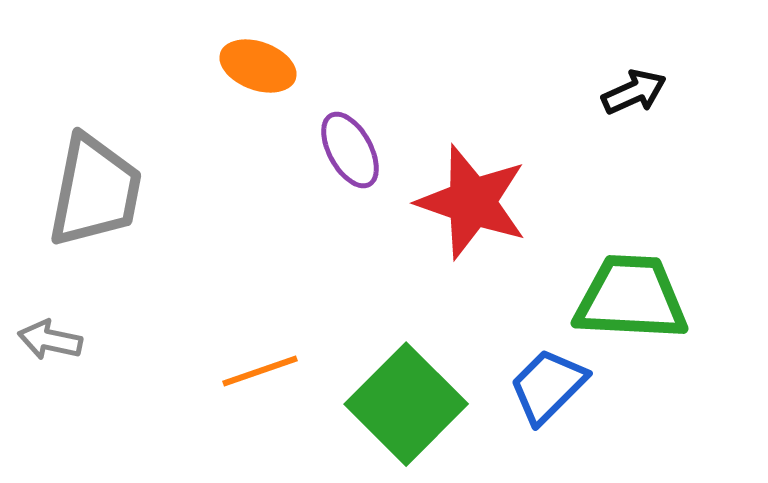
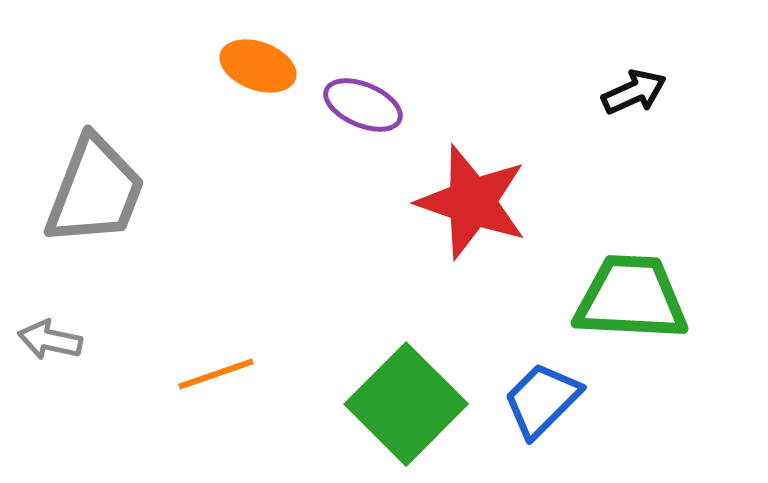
purple ellipse: moved 13 px right, 45 px up; rotated 38 degrees counterclockwise
gray trapezoid: rotated 10 degrees clockwise
orange line: moved 44 px left, 3 px down
blue trapezoid: moved 6 px left, 14 px down
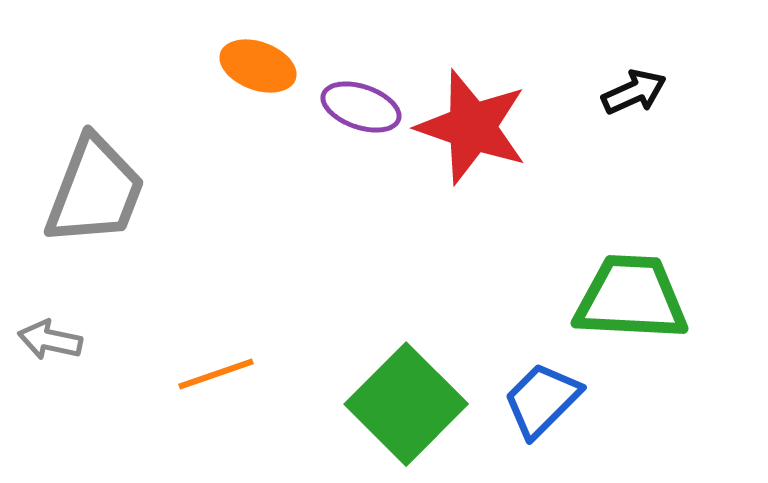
purple ellipse: moved 2 px left, 2 px down; rotated 4 degrees counterclockwise
red star: moved 75 px up
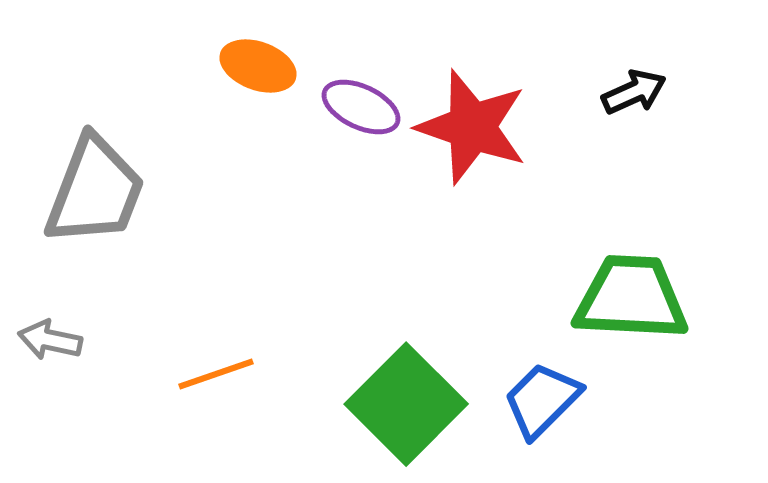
purple ellipse: rotated 6 degrees clockwise
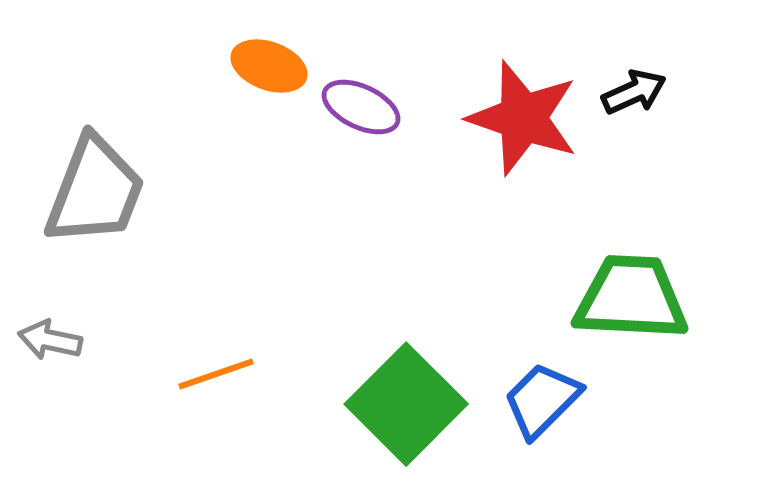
orange ellipse: moved 11 px right
red star: moved 51 px right, 9 px up
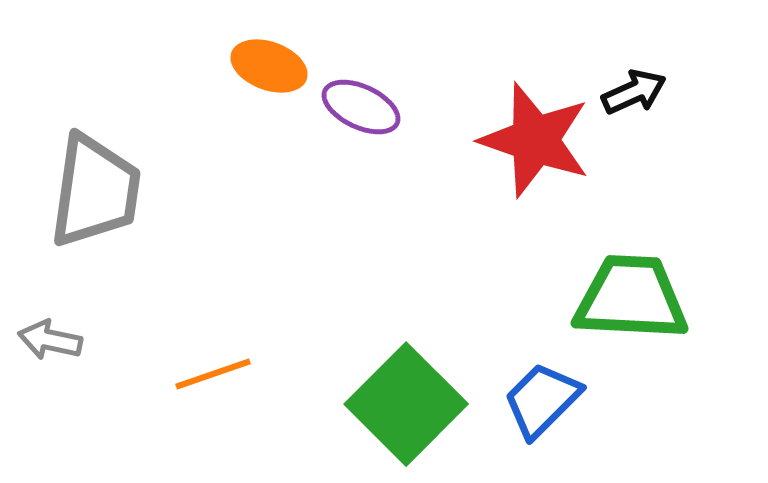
red star: moved 12 px right, 22 px down
gray trapezoid: rotated 13 degrees counterclockwise
orange line: moved 3 px left
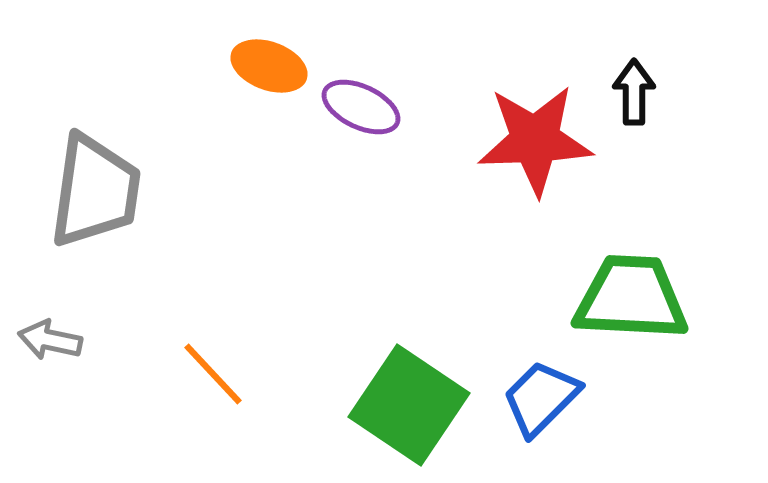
black arrow: rotated 66 degrees counterclockwise
red star: rotated 21 degrees counterclockwise
orange line: rotated 66 degrees clockwise
blue trapezoid: moved 1 px left, 2 px up
green square: moved 3 px right, 1 px down; rotated 11 degrees counterclockwise
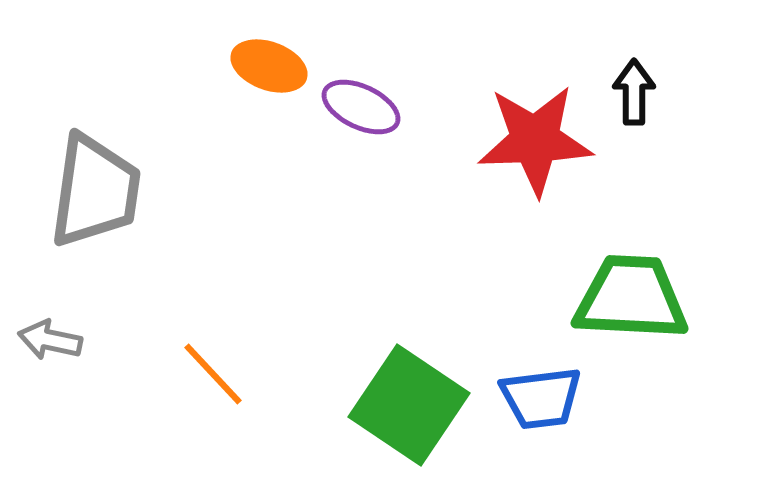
blue trapezoid: rotated 142 degrees counterclockwise
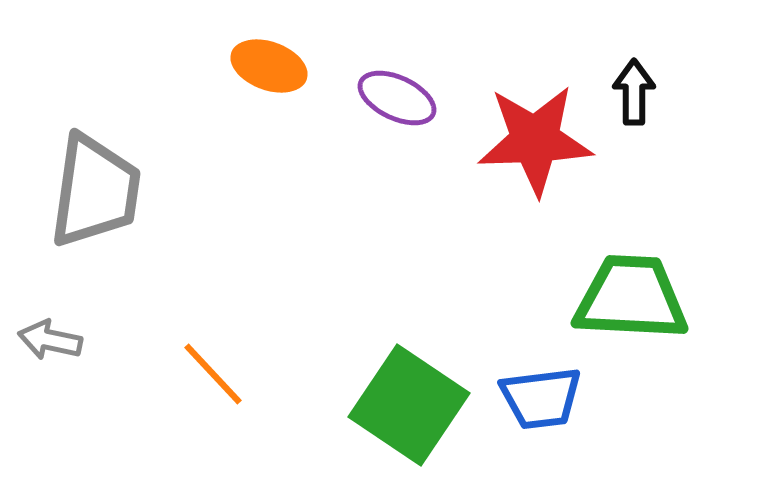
purple ellipse: moved 36 px right, 9 px up
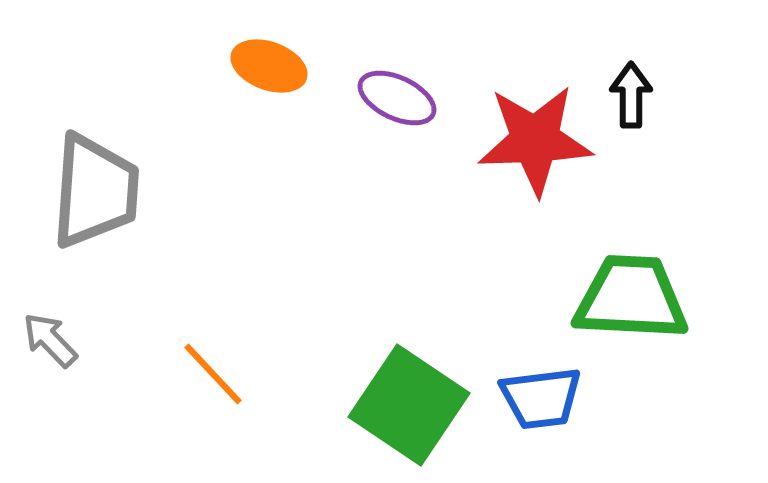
black arrow: moved 3 px left, 3 px down
gray trapezoid: rotated 4 degrees counterclockwise
gray arrow: rotated 34 degrees clockwise
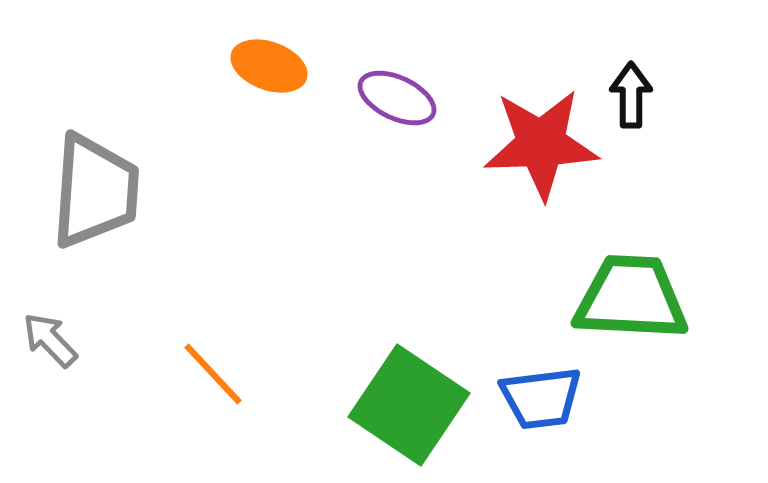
red star: moved 6 px right, 4 px down
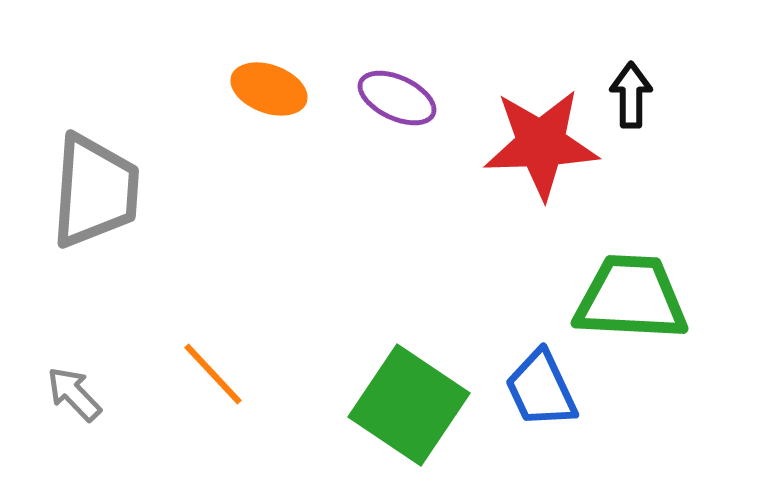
orange ellipse: moved 23 px down
gray arrow: moved 24 px right, 54 px down
blue trapezoid: moved 9 px up; rotated 72 degrees clockwise
